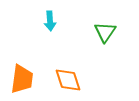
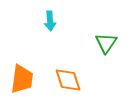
green triangle: moved 1 px right, 11 px down
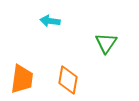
cyan arrow: rotated 102 degrees clockwise
orange diamond: rotated 28 degrees clockwise
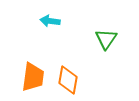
green triangle: moved 4 px up
orange trapezoid: moved 11 px right, 2 px up
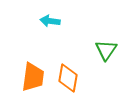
green triangle: moved 11 px down
orange diamond: moved 2 px up
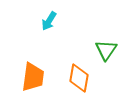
cyan arrow: moved 1 px left; rotated 66 degrees counterclockwise
orange diamond: moved 11 px right
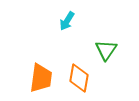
cyan arrow: moved 18 px right
orange trapezoid: moved 8 px right, 1 px down
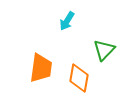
green triangle: moved 2 px left; rotated 10 degrees clockwise
orange trapezoid: moved 10 px up
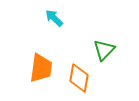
cyan arrow: moved 13 px left, 3 px up; rotated 102 degrees clockwise
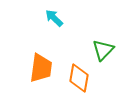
green triangle: moved 1 px left
